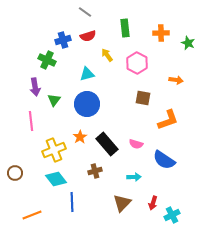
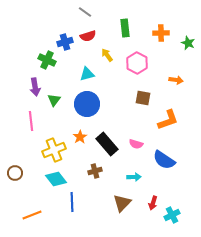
blue cross: moved 2 px right, 2 px down
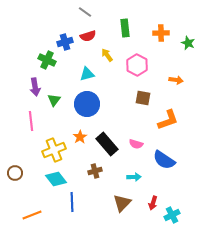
pink hexagon: moved 2 px down
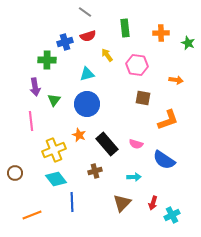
green cross: rotated 24 degrees counterclockwise
pink hexagon: rotated 20 degrees counterclockwise
orange star: moved 1 px left, 2 px up; rotated 16 degrees counterclockwise
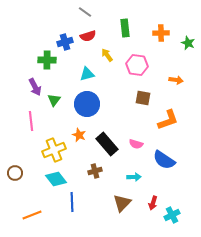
purple arrow: rotated 18 degrees counterclockwise
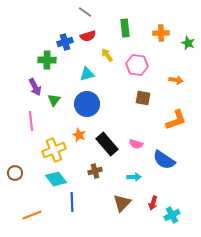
orange L-shape: moved 8 px right
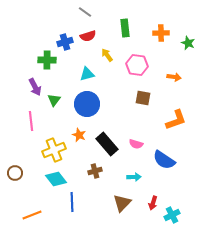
orange arrow: moved 2 px left, 3 px up
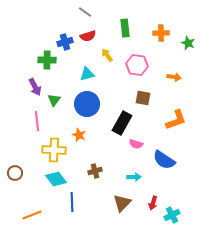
pink line: moved 6 px right
black rectangle: moved 15 px right, 21 px up; rotated 70 degrees clockwise
yellow cross: rotated 25 degrees clockwise
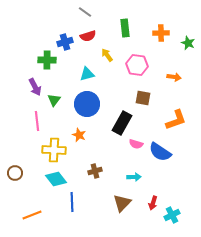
blue semicircle: moved 4 px left, 8 px up
